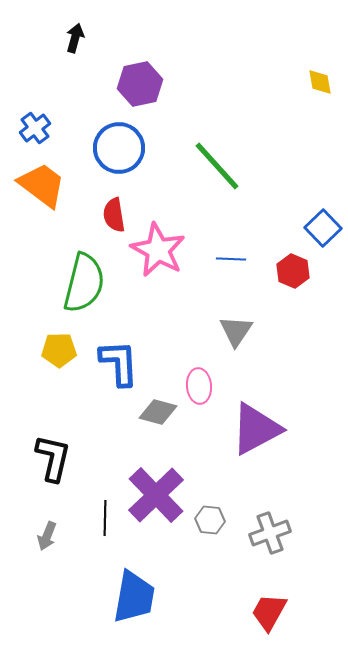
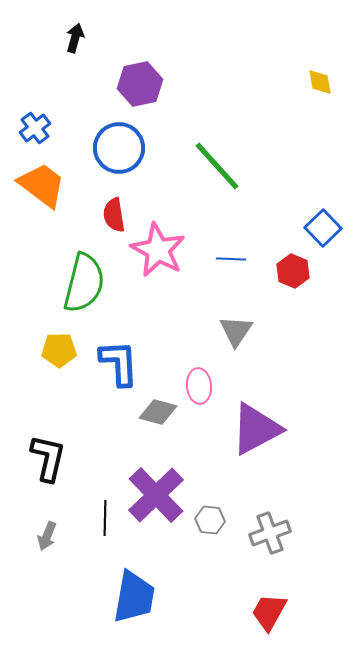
black L-shape: moved 5 px left
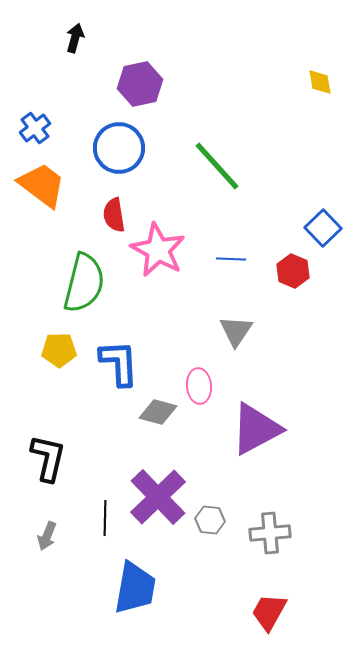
purple cross: moved 2 px right, 2 px down
gray cross: rotated 15 degrees clockwise
blue trapezoid: moved 1 px right, 9 px up
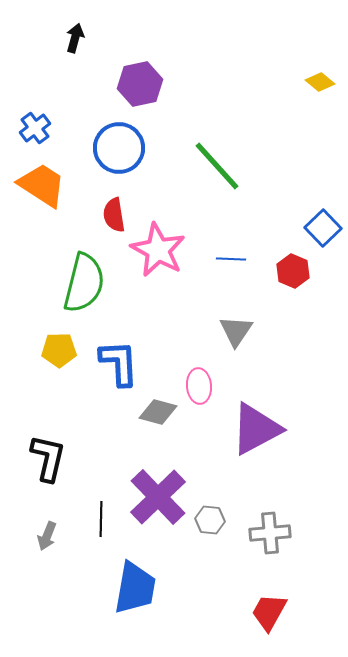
yellow diamond: rotated 40 degrees counterclockwise
orange trapezoid: rotated 4 degrees counterclockwise
black line: moved 4 px left, 1 px down
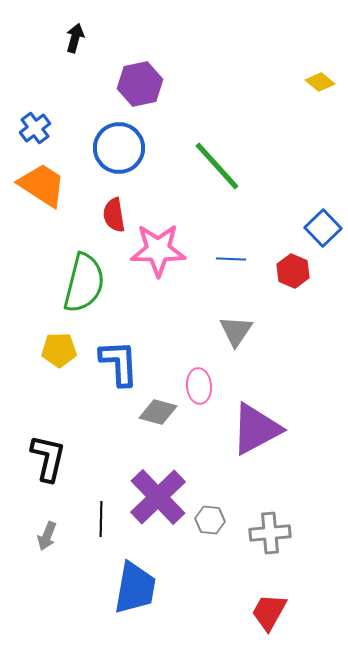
pink star: rotated 28 degrees counterclockwise
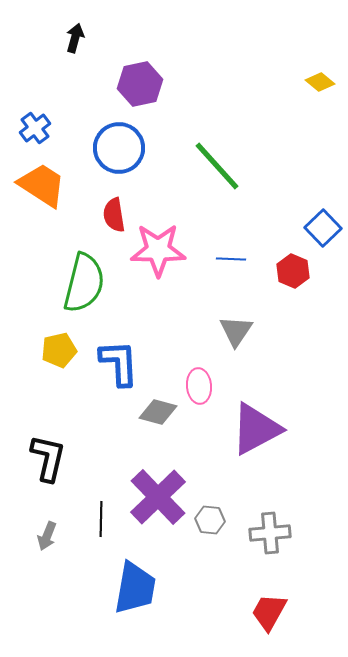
yellow pentagon: rotated 12 degrees counterclockwise
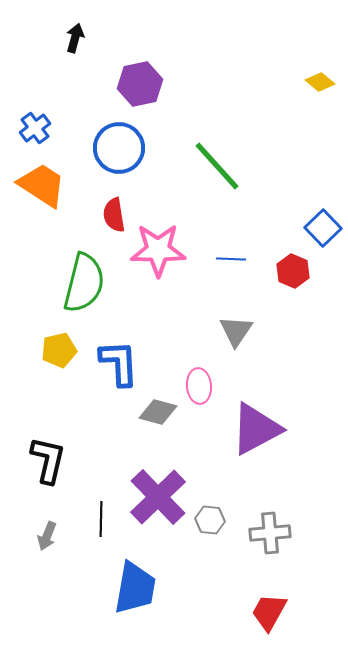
black L-shape: moved 2 px down
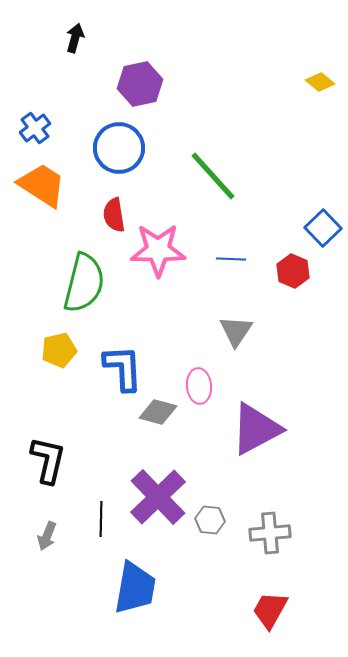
green line: moved 4 px left, 10 px down
blue L-shape: moved 4 px right, 5 px down
red trapezoid: moved 1 px right, 2 px up
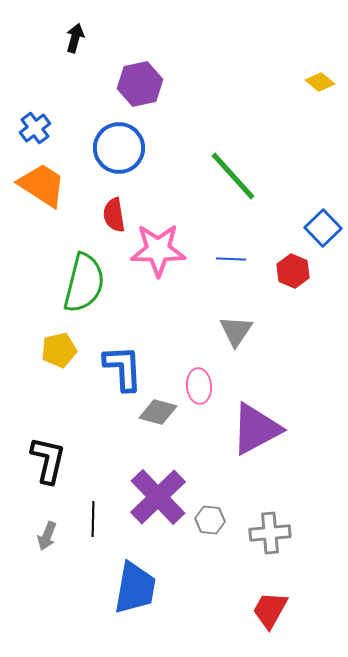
green line: moved 20 px right
black line: moved 8 px left
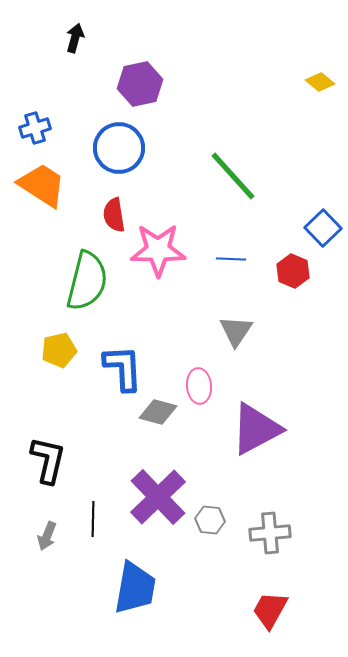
blue cross: rotated 20 degrees clockwise
green semicircle: moved 3 px right, 2 px up
